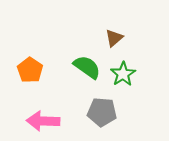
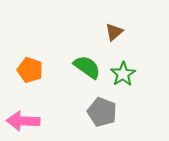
brown triangle: moved 6 px up
orange pentagon: rotated 15 degrees counterclockwise
gray pentagon: rotated 16 degrees clockwise
pink arrow: moved 20 px left
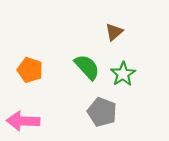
green semicircle: rotated 12 degrees clockwise
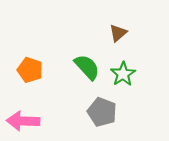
brown triangle: moved 4 px right, 1 px down
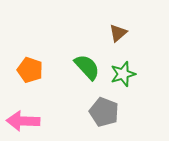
green star: rotated 15 degrees clockwise
gray pentagon: moved 2 px right
